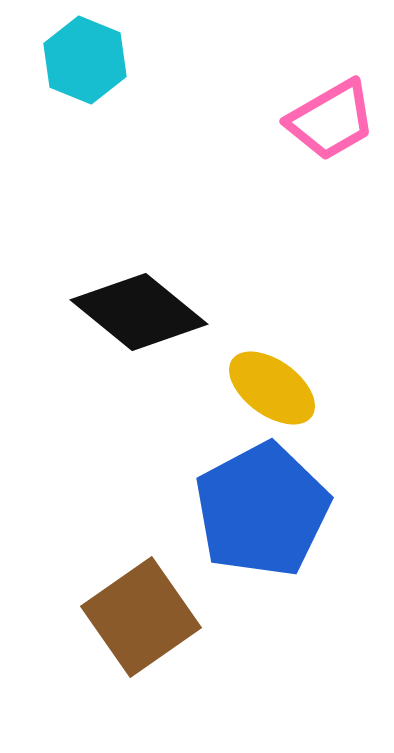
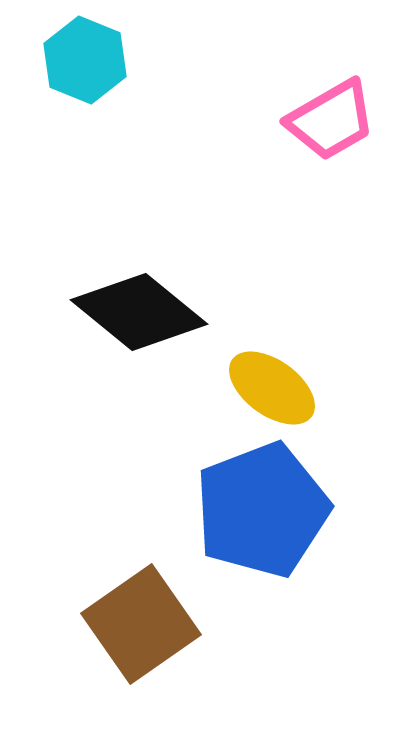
blue pentagon: rotated 7 degrees clockwise
brown square: moved 7 px down
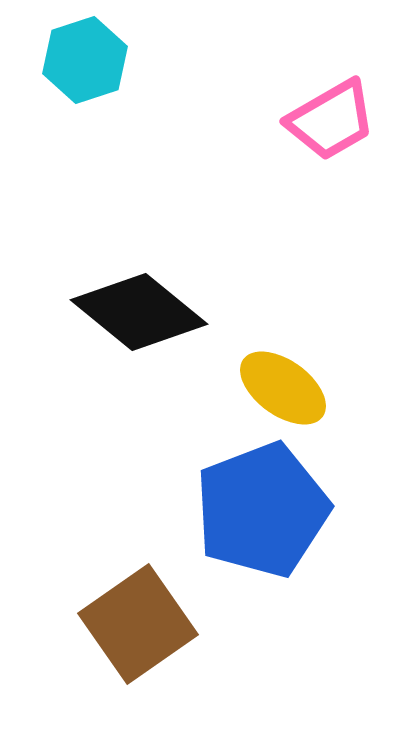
cyan hexagon: rotated 20 degrees clockwise
yellow ellipse: moved 11 px right
brown square: moved 3 px left
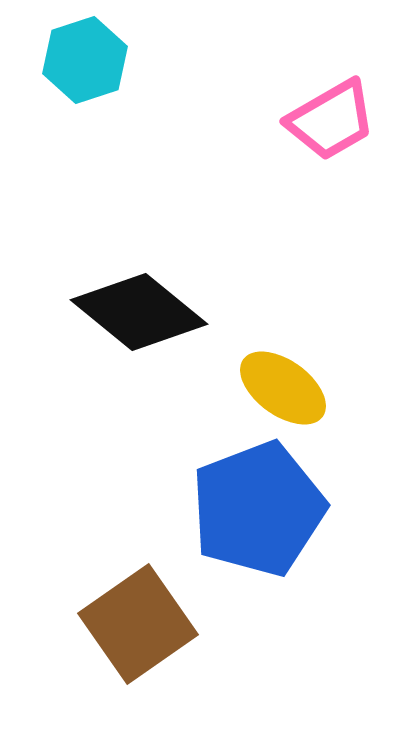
blue pentagon: moved 4 px left, 1 px up
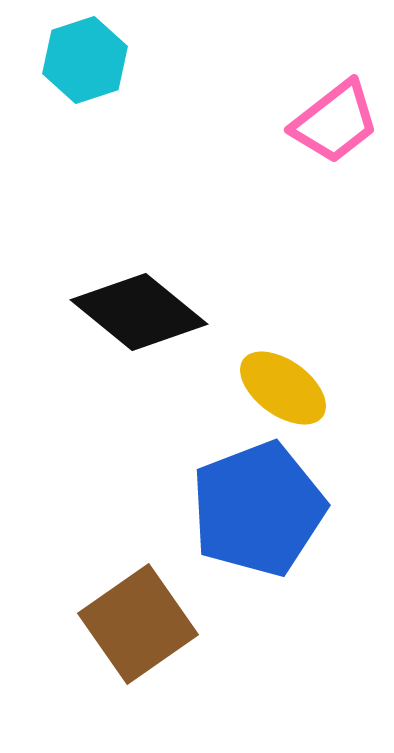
pink trapezoid: moved 4 px right, 2 px down; rotated 8 degrees counterclockwise
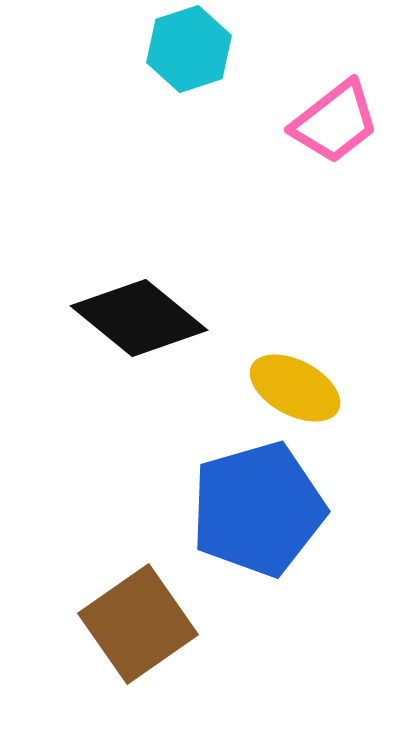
cyan hexagon: moved 104 px right, 11 px up
black diamond: moved 6 px down
yellow ellipse: moved 12 px right; rotated 8 degrees counterclockwise
blue pentagon: rotated 5 degrees clockwise
